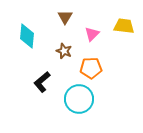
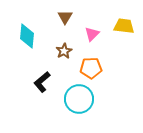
brown star: rotated 21 degrees clockwise
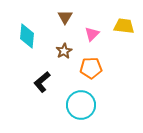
cyan circle: moved 2 px right, 6 px down
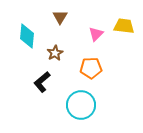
brown triangle: moved 5 px left
pink triangle: moved 4 px right
brown star: moved 9 px left, 2 px down
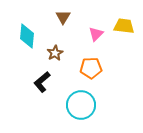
brown triangle: moved 3 px right
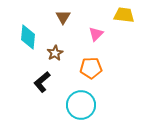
yellow trapezoid: moved 11 px up
cyan diamond: moved 1 px right, 1 px down
